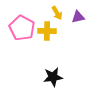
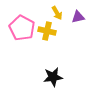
yellow cross: rotated 12 degrees clockwise
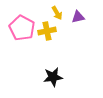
yellow cross: rotated 24 degrees counterclockwise
